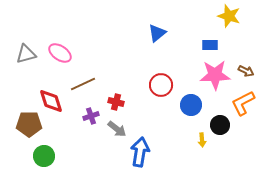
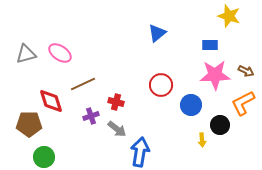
green circle: moved 1 px down
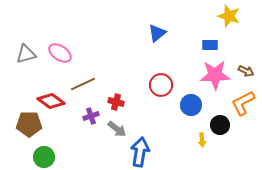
red diamond: rotated 36 degrees counterclockwise
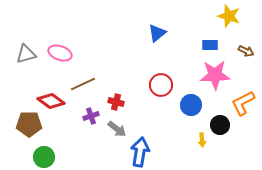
pink ellipse: rotated 15 degrees counterclockwise
brown arrow: moved 20 px up
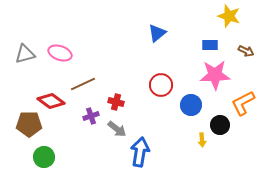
gray triangle: moved 1 px left
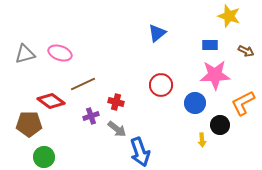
blue circle: moved 4 px right, 2 px up
blue arrow: rotated 152 degrees clockwise
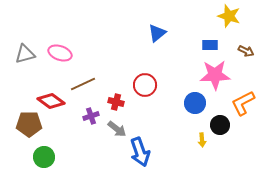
red circle: moved 16 px left
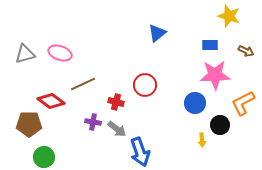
purple cross: moved 2 px right, 6 px down; rotated 28 degrees clockwise
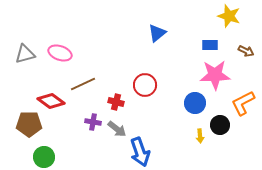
yellow arrow: moved 2 px left, 4 px up
